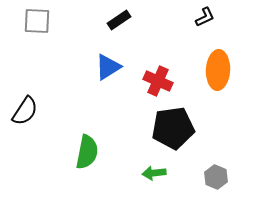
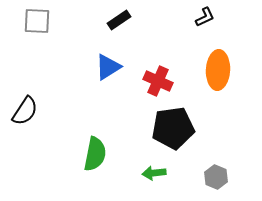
green semicircle: moved 8 px right, 2 px down
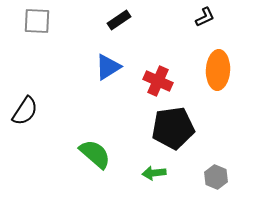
green semicircle: rotated 60 degrees counterclockwise
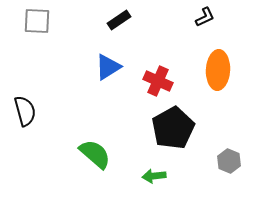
black semicircle: rotated 48 degrees counterclockwise
black pentagon: rotated 21 degrees counterclockwise
green arrow: moved 3 px down
gray hexagon: moved 13 px right, 16 px up
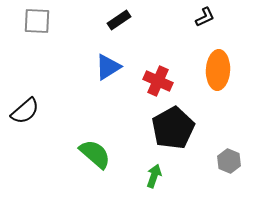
black semicircle: rotated 64 degrees clockwise
green arrow: rotated 115 degrees clockwise
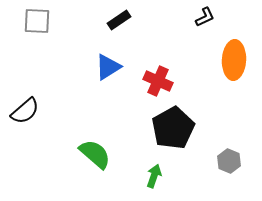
orange ellipse: moved 16 px right, 10 px up
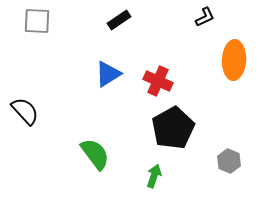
blue triangle: moved 7 px down
black semicircle: rotated 92 degrees counterclockwise
green semicircle: rotated 12 degrees clockwise
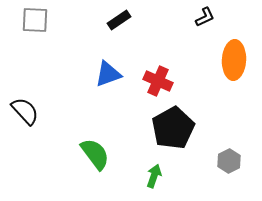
gray square: moved 2 px left, 1 px up
blue triangle: rotated 12 degrees clockwise
gray hexagon: rotated 10 degrees clockwise
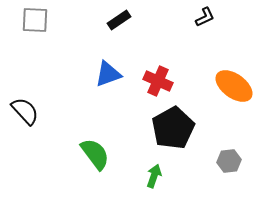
orange ellipse: moved 26 px down; rotated 57 degrees counterclockwise
gray hexagon: rotated 20 degrees clockwise
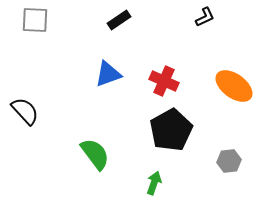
red cross: moved 6 px right
black pentagon: moved 2 px left, 2 px down
green arrow: moved 7 px down
